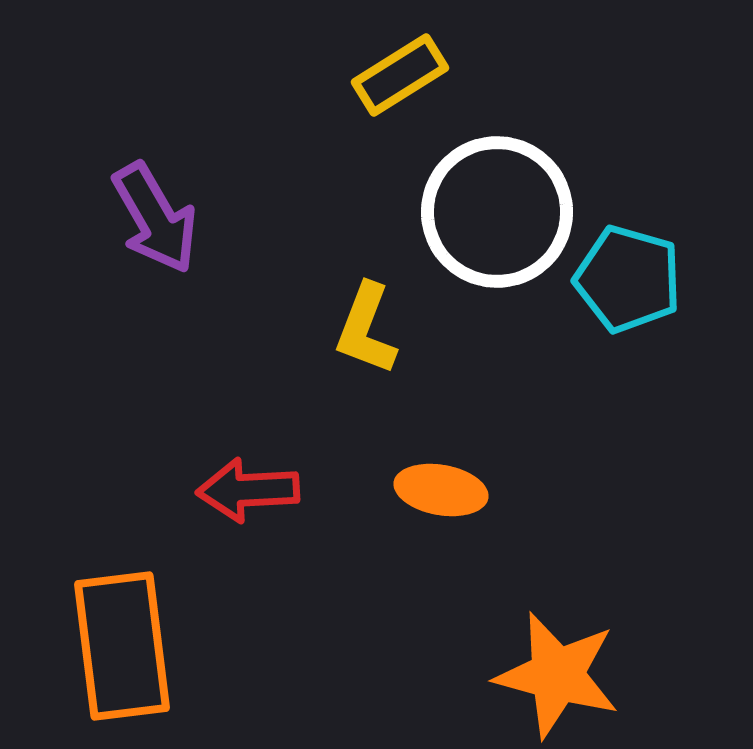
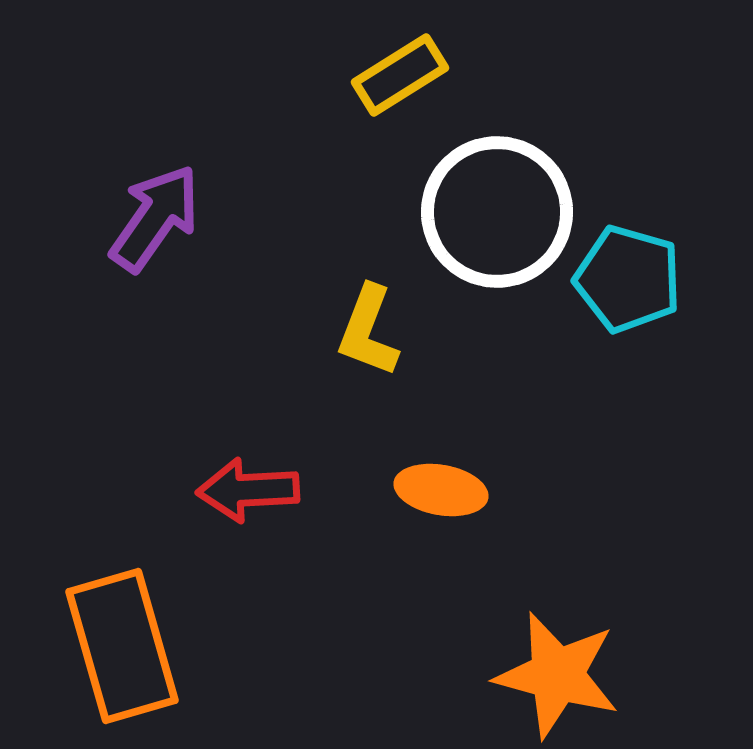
purple arrow: rotated 115 degrees counterclockwise
yellow L-shape: moved 2 px right, 2 px down
orange rectangle: rotated 9 degrees counterclockwise
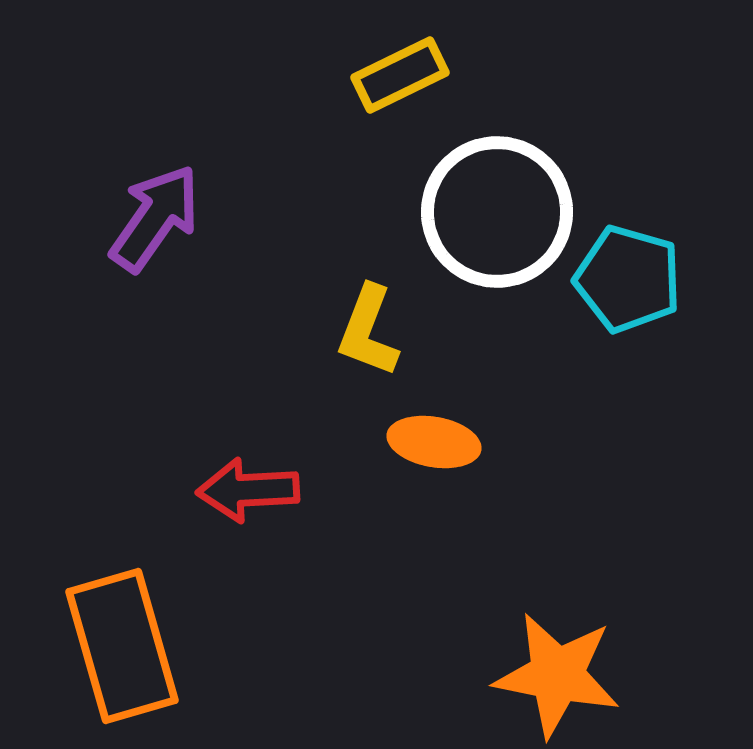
yellow rectangle: rotated 6 degrees clockwise
orange ellipse: moved 7 px left, 48 px up
orange star: rotated 4 degrees counterclockwise
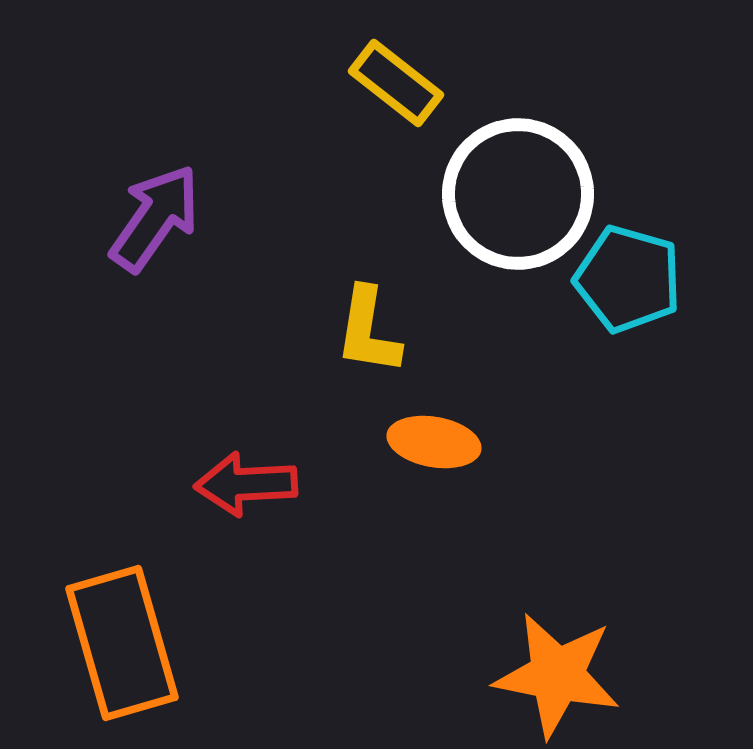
yellow rectangle: moved 4 px left, 8 px down; rotated 64 degrees clockwise
white circle: moved 21 px right, 18 px up
yellow L-shape: rotated 12 degrees counterclockwise
red arrow: moved 2 px left, 6 px up
orange rectangle: moved 3 px up
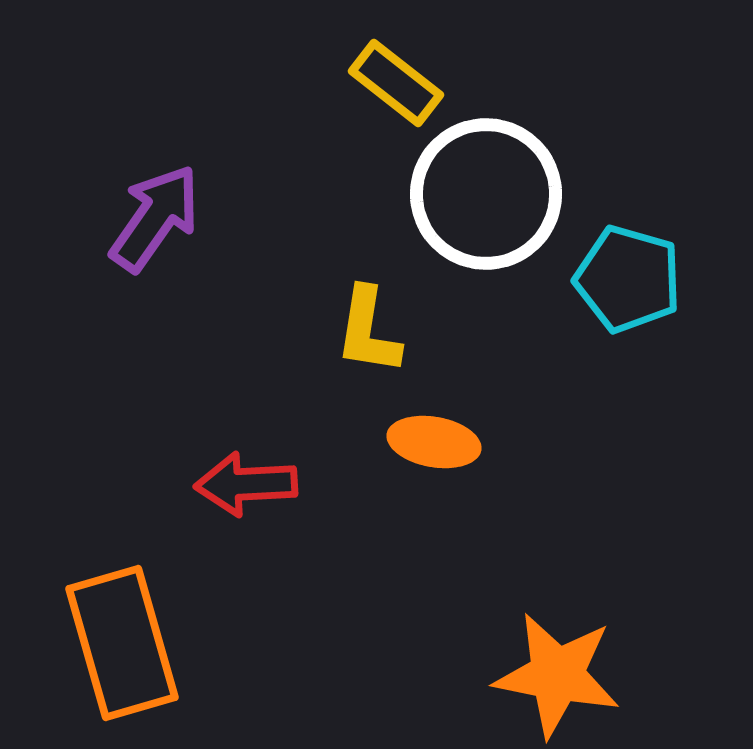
white circle: moved 32 px left
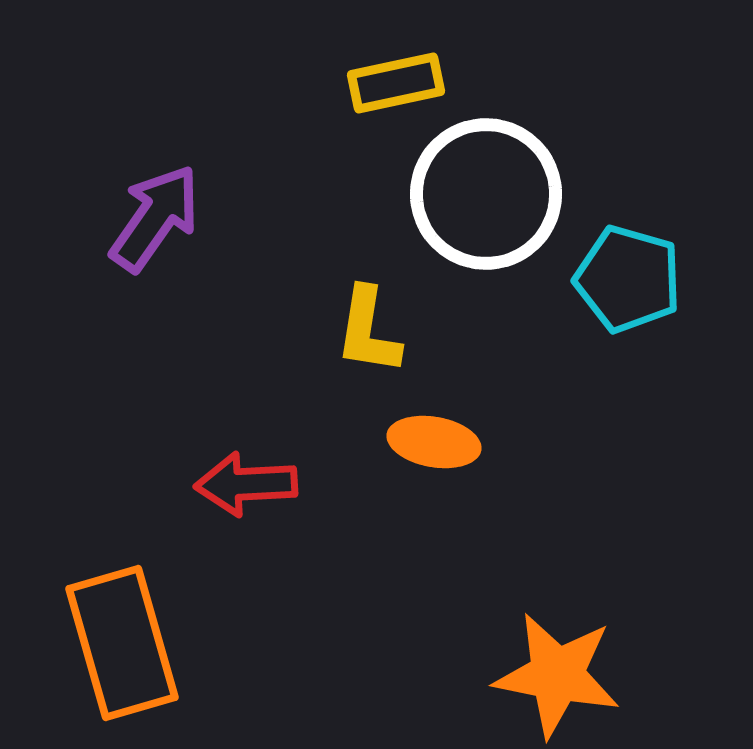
yellow rectangle: rotated 50 degrees counterclockwise
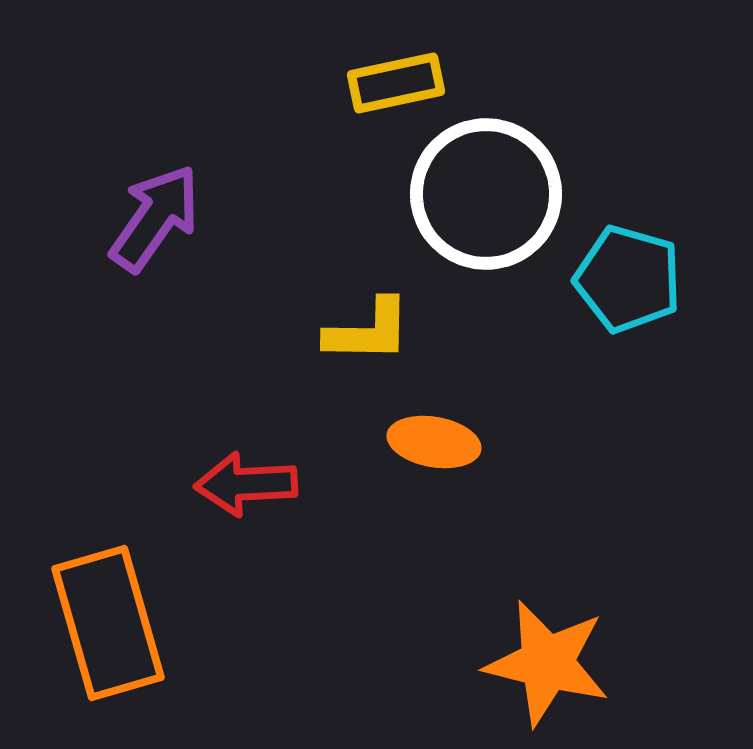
yellow L-shape: rotated 98 degrees counterclockwise
orange rectangle: moved 14 px left, 20 px up
orange star: moved 10 px left, 12 px up; rotated 3 degrees clockwise
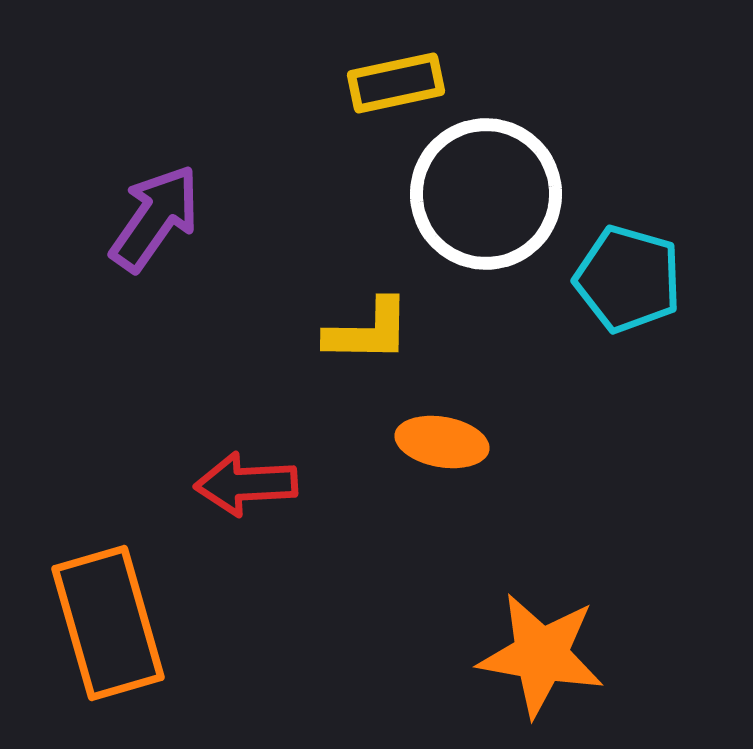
orange ellipse: moved 8 px right
orange star: moved 6 px left, 8 px up; rotated 4 degrees counterclockwise
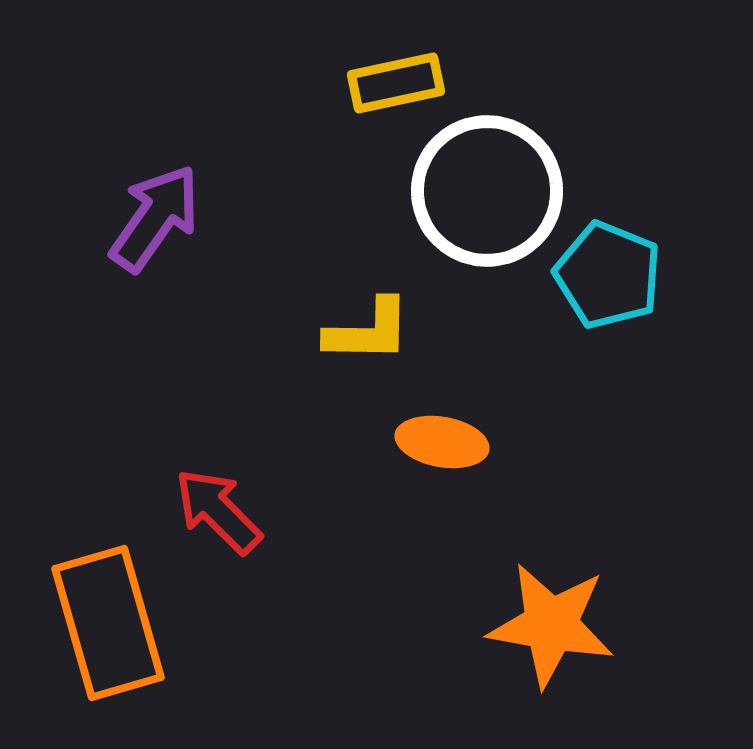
white circle: moved 1 px right, 3 px up
cyan pentagon: moved 20 px left, 4 px up; rotated 6 degrees clockwise
red arrow: moved 28 px left, 27 px down; rotated 48 degrees clockwise
orange star: moved 10 px right, 30 px up
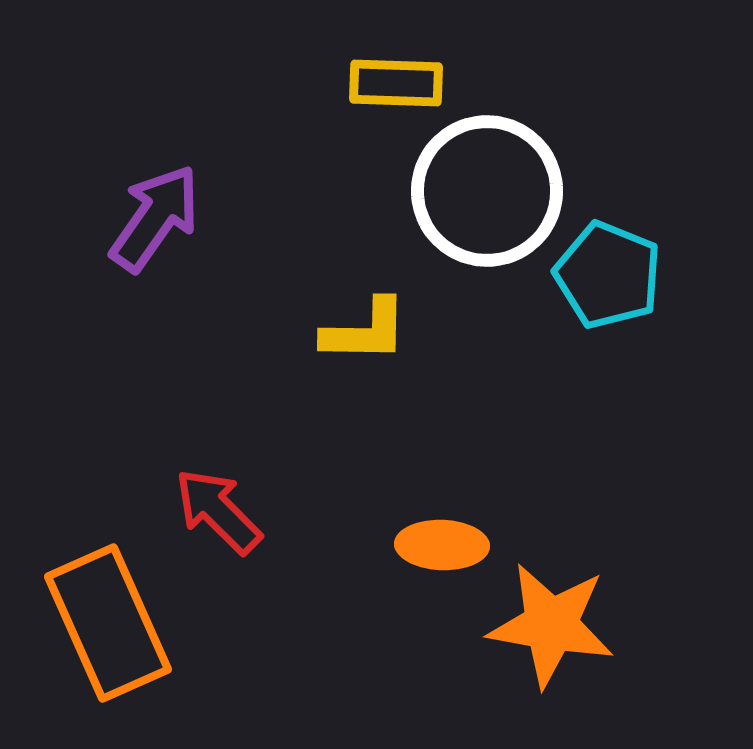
yellow rectangle: rotated 14 degrees clockwise
yellow L-shape: moved 3 px left
orange ellipse: moved 103 px down; rotated 8 degrees counterclockwise
orange rectangle: rotated 8 degrees counterclockwise
